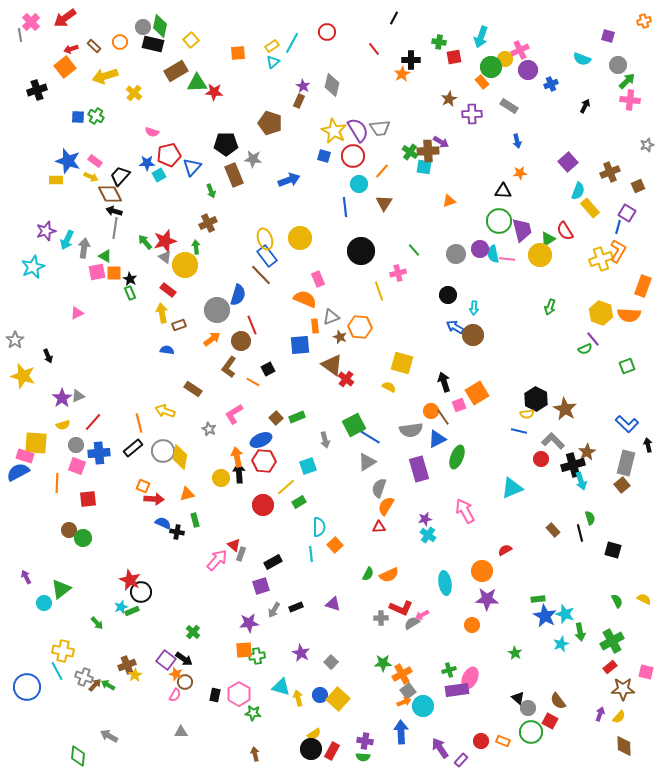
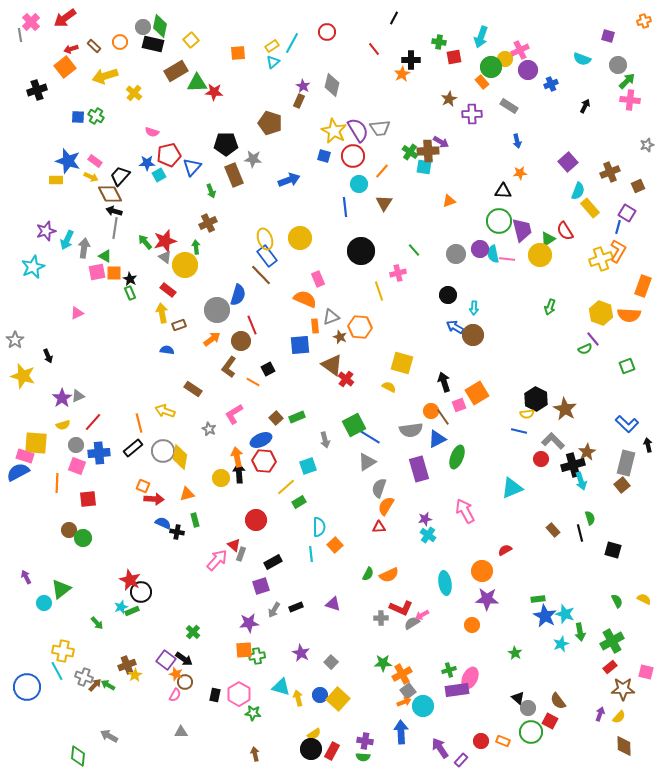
red circle at (263, 505): moved 7 px left, 15 px down
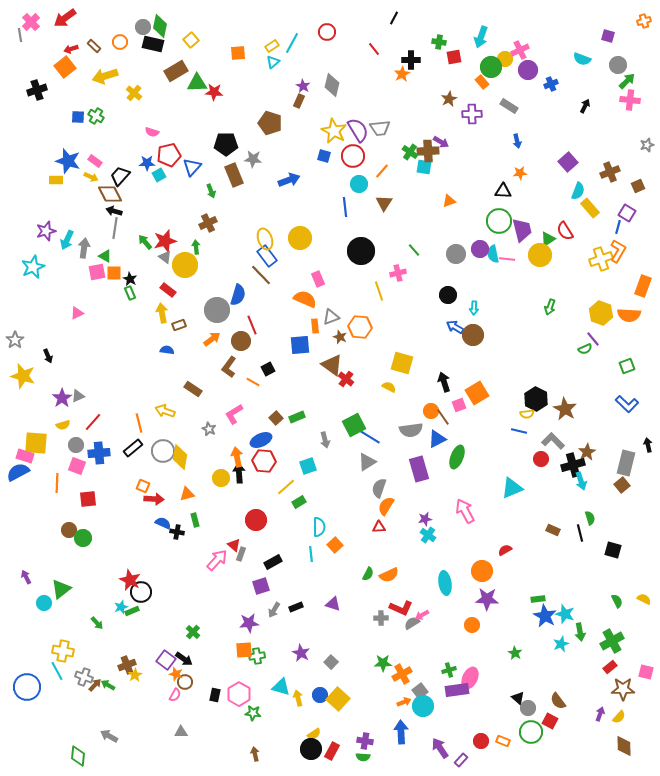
blue L-shape at (627, 424): moved 20 px up
brown rectangle at (553, 530): rotated 24 degrees counterclockwise
gray square at (408, 691): moved 12 px right
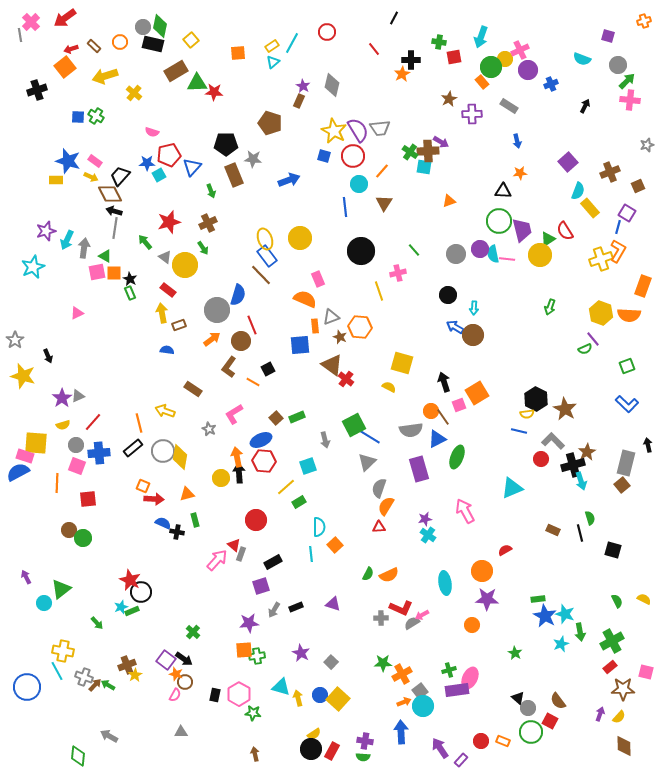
red star at (165, 241): moved 4 px right, 19 px up
green arrow at (196, 247): moved 7 px right, 1 px down; rotated 152 degrees clockwise
gray triangle at (367, 462): rotated 12 degrees counterclockwise
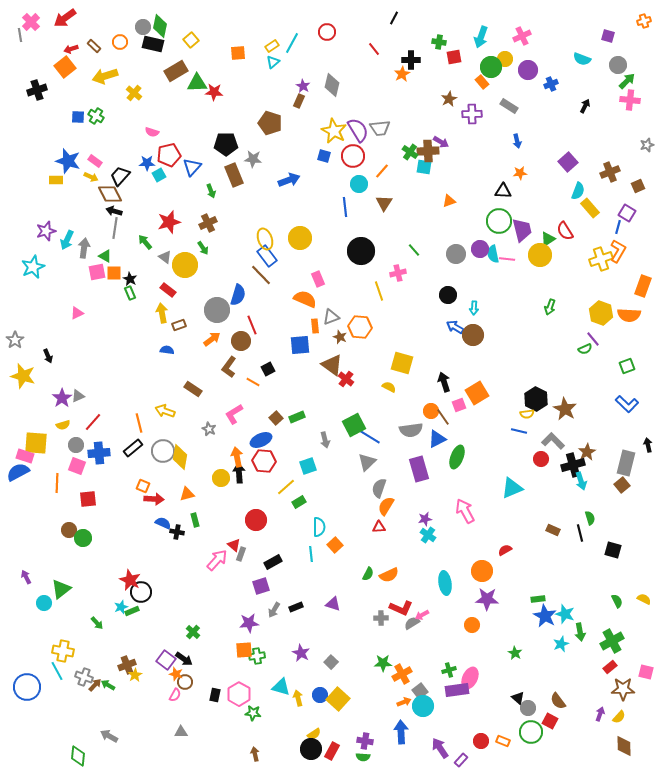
pink cross at (520, 50): moved 2 px right, 14 px up
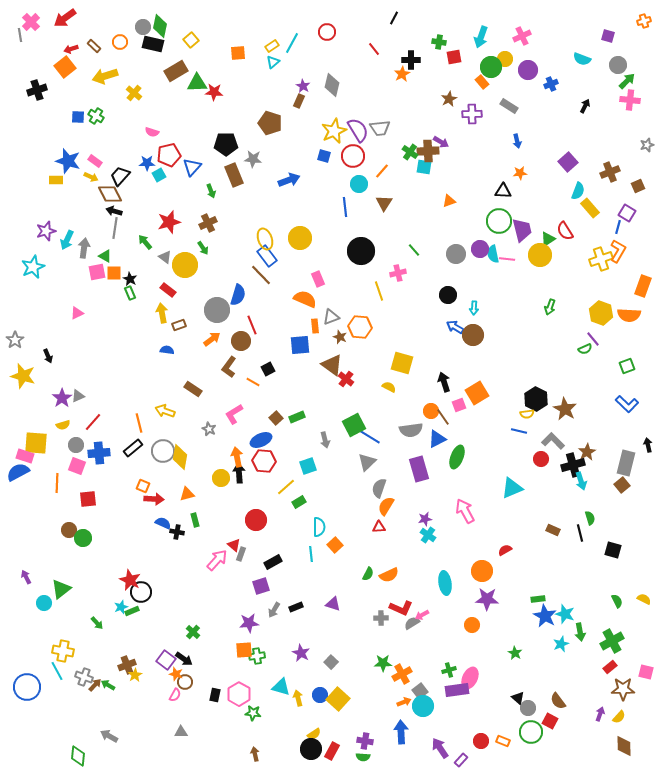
yellow star at (334, 131): rotated 20 degrees clockwise
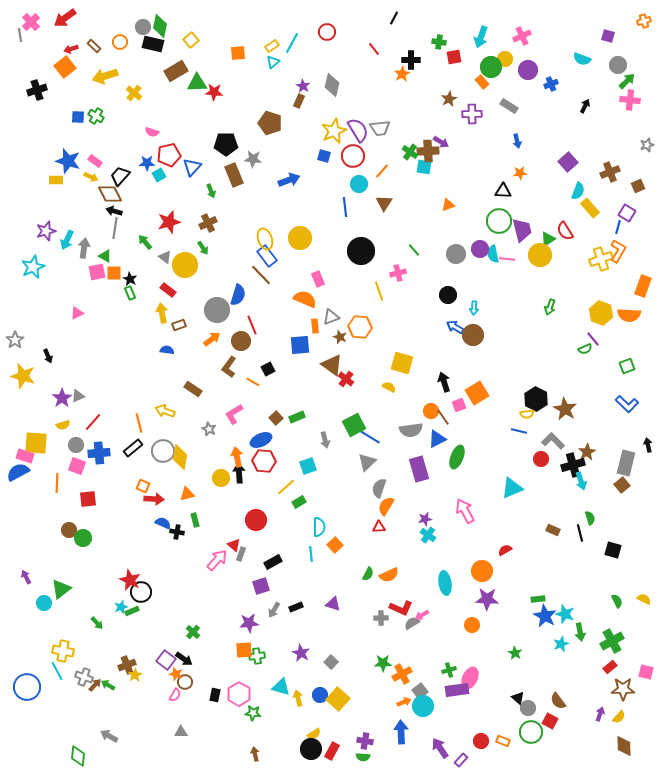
orange triangle at (449, 201): moved 1 px left, 4 px down
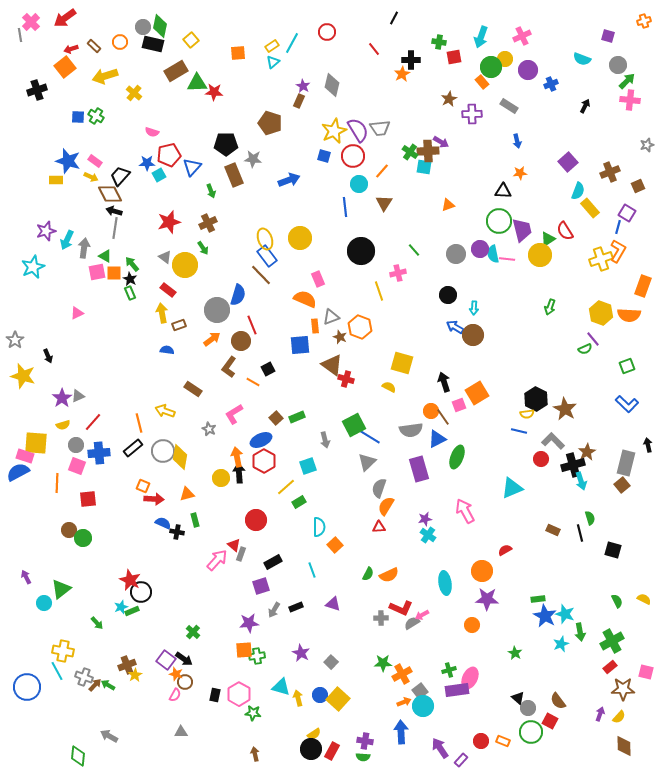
green arrow at (145, 242): moved 13 px left, 22 px down
orange hexagon at (360, 327): rotated 15 degrees clockwise
red cross at (346, 379): rotated 21 degrees counterclockwise
red hexagon at (264, 461): rotated 25 degrees clockwise
cyan line at (311, 554): moved 1 px right, 16 px down; rotated 14 degrees counterclockwise
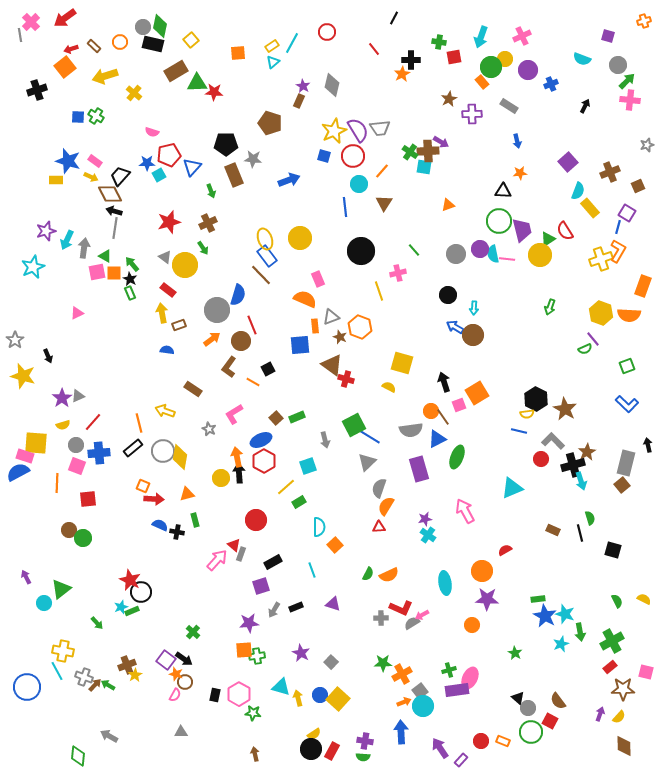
blue semicircle at (163, 523): moved 3 px left, 2 px down
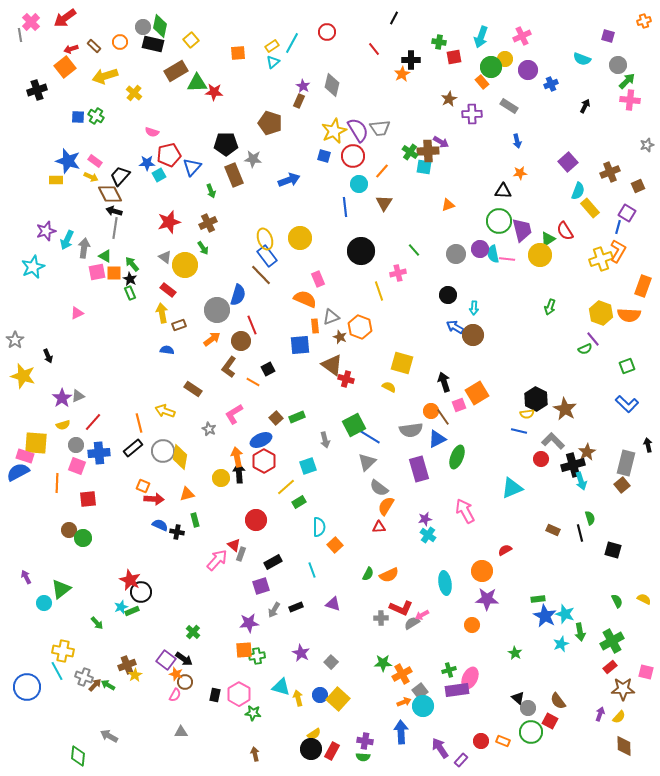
gray semicircle at (379, 488): rotated 72 degrees counterclockwise
